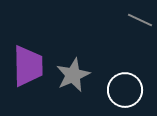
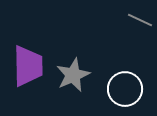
white circle: moved 1 px up
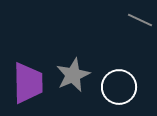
purple trapezoid: moved 17 px down
white circle: moved 6 px left, 2 px up
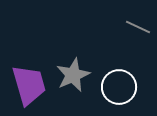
gray line: moved 2 px left, 7 px down
purple trapezoid: moved 1 px right, 2 px down; rotated 15 degrees counterclockwise
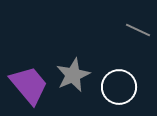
gray line: moved 3 px down
purple trapezoid: rotated 24 degrees counterclockwise
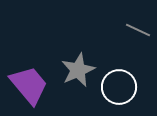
gray star: moved 5 px right, 5 px up
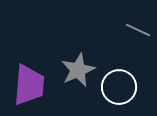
purple trapezoid: rotated 45 degrees clockwise
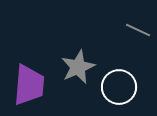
gray star: moved 3 px up
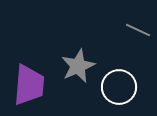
gray star: moved 1 px up
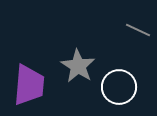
gray star: rotated 16 degrees counterclockwise
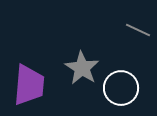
gray star: moved 4 px right, 2 px down
white circle: moved 2 px right, 1 px down
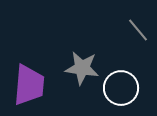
gray line: rotated 25 degrees clockwise
gray star: rotated 24 degrees counterclockwise
